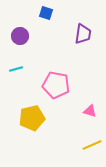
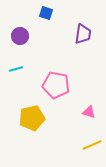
pink triangle: moved 1 px left, 1 px down
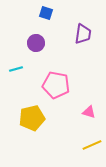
purple circle: moved 16 px right, 7 px down
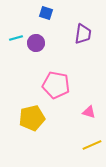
cyan line: moved 31 px up
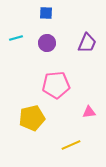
blue square: rotated 16 degrees counterclockwise
purple trapezoid: moved 4 px right, 9 px down; rotated 15 degrees clockwise
purple circle: moved 11 px right
pink pentagon: rotated 16 degrees counterclockwise
pink triangle: rotated 24 degrees counterclockwise
yellow line: moved 21 px left
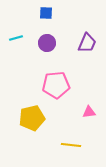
yellow line: rotated 30 degrees clockwise
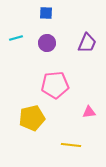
pink pentagon: moved 1 px left
